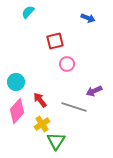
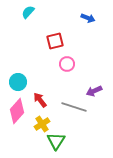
cyan circle: moved 2 px right
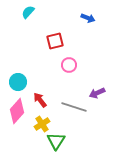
pink circle: moved 2 px right, 1 px down
purple arrow: moved 3 px right, 2 px down
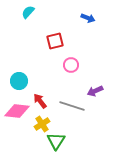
pink circle: moved 2 px right
cyan circle: moved 1 px right, 1 px up
purple arrow: moved 2 px left, 2 px up
red arrow: moved 1 px down
gray line: moved 2 px left, 1 px up
pink diamond: rotated 55 degrees clockwise
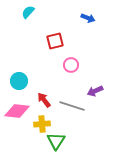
red arrow: moved 4 px right, 1 px up
yellow cross: rotated 28 degrees clockwise
